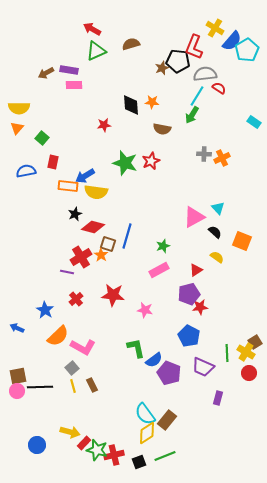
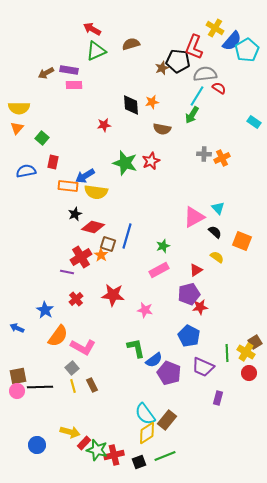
orange star at (152, 102): rotated 16 degrees counterclockwise
orange semicircle at (58, 336): rotated 10 degrees counterclockwise
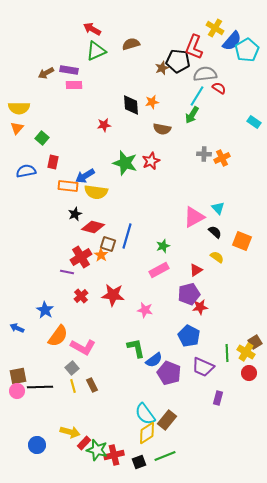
red cross at (76, 299): moved 5 px right, 3 px up
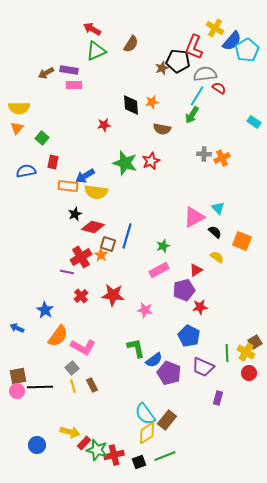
brown semicircle at (131, 44): rotated 138 degrees clockwise
purple pentagon at (189, 294): moved 5 px left, 4 px up
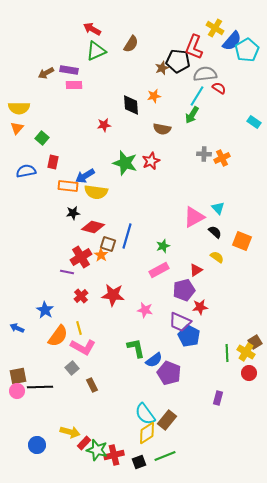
orange star at (152, 102): moved 2 px right, 6 px up
black star at (75, 214): moved 2 px left, 1 px up; rotated 16 degrees clockwise
purple trapezoid at (203, 367): moved 23 px left, 45 px up
yellow line at (73, 386): moved 6 px right, 58 px up
